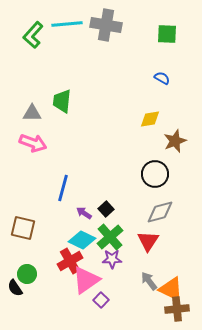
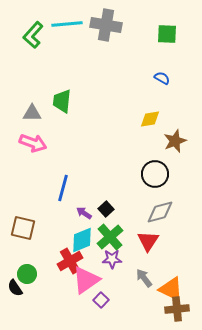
cyan diamond: rotated 48 degrees counterclockwise
gray arrow: moved 5 px left, 3 px up
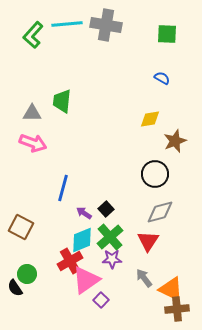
brown square: moved 2 px left, 1 px up; rotated 15 degrees clockwise
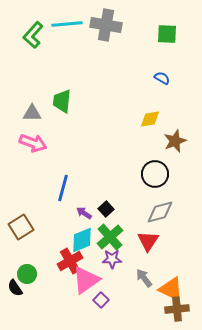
brown square: rotated 30 degrees clockwise
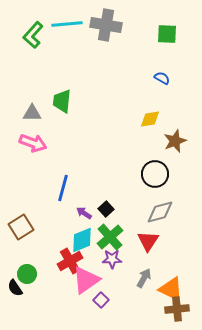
gray arrow: rotated 66 degrees clockwise
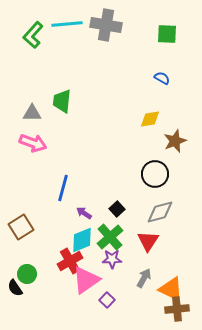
black square: moved 11 px right
purple square: moved 6 px right
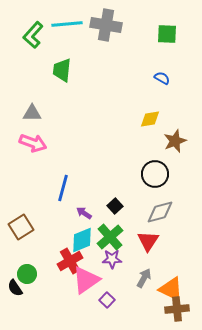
green trapezoid: moved 31 px up
black square: moved 2 px left, 3 px up
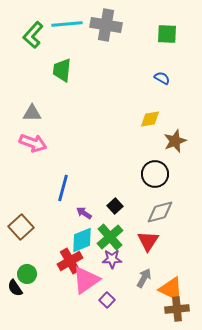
brown square: rotated 10 degrees counterclockwise
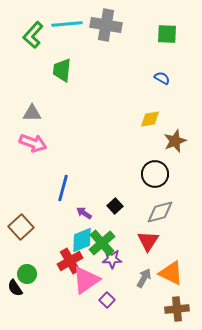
green cross: moved 8 px left, 6 px down
orange triangle: moved 16 px up
